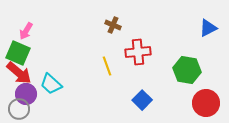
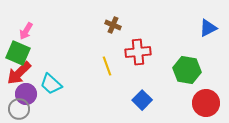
red arrow: rotated 96 degrees clockwise
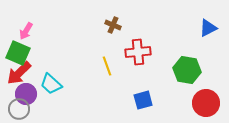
blue square: moved 1 px right; rotated 30 degrees clockwise
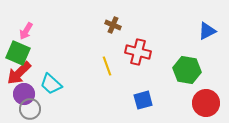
blue triangle: moved 1 px left, 3 px down
red cross: rotated 20 degrees clockwise
purple circle: moved 2 px left
gray circle: moved 11 px right
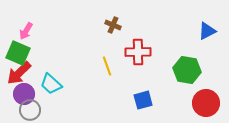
red cross: rotated 15 degrees counterclockwise
gray circle: moved 1 px down
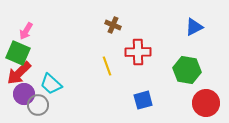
blue triangle: moved 13 px left, 4 px up
gray circle: moved 8 px right, 5 px up
